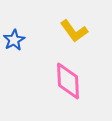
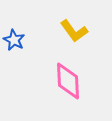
blue star: rotated 15 degrees counterclockwise
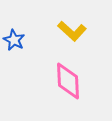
yellow L-shape: moved 2 px left; rotated 12 degrees counterclockwise
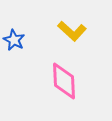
pink diamond: moved 4 px left
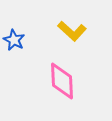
pink diamond: moved 2 px left
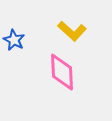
pink diamond: moved 9 px up
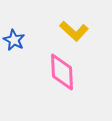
yellow L-shape: moved 2 px right
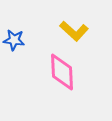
blue star: rotated 20 degrees counterclockwise
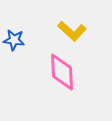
yellow L-shape: moved 2 px left
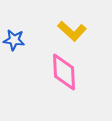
pink diamond: moved 2 px right
